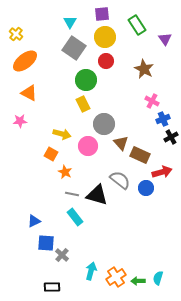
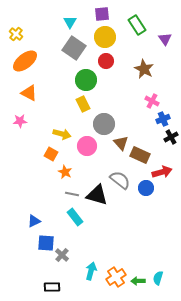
pink circle: moved 1 px left
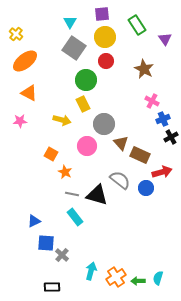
yellow arrow: moved 14 px up
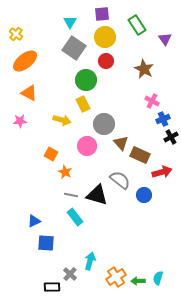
blue circle: moved 2 px left, 7 px down
gray line: moved 1 px left, 1 px down
gray cross: moved 8 px right, 19 px down
cyan arrow: moved 1 px left, 10 px up
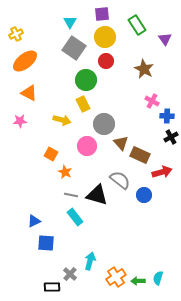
yellow cross: rotated 24 degrees clockwise
blue cross: moved 4 px right, 3 px up; rotated 24 degrees clockwise
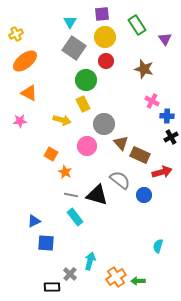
brown star: rotated 12 degrees counterclockwise
cyan semicircle: moved 32 px up
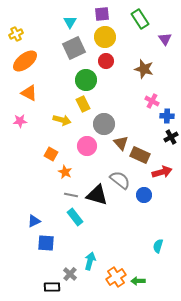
green rectangle: moved 3 px right, 6 px up
gray square: rotated 30 degrees clockwise
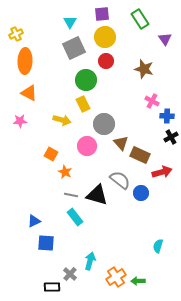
orange ellipse: rotated 50 degrees counterclockwise
blue circle: moved 3 px left, 2 px up
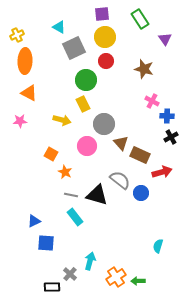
cyan triangle: moved 11 px left, 5 px down; rotated 32 degrees counterclockwise
yellow cross: moved 1 px right, 1 px down
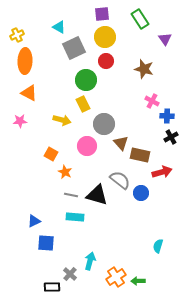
brown rectangle: rotated 12 degrees counterclockwise
cyan rectangle: rotated 48 degrees counterclockwise
